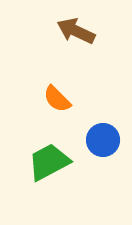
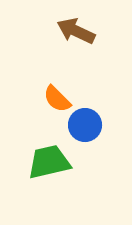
blue circle: moved 18 px left, 15 px up
green trapezoid: rotated 15 degrees clockwise
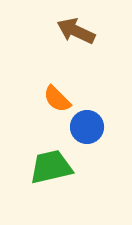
blue circle: moved 2 px right, 2 px down
green trapezoid: moved 2 px right, 5 px down
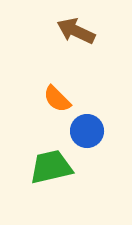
blue circle: moved 4 px down
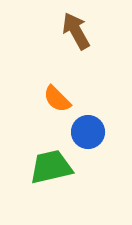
brown arrow: rotated 36 degrees clockwise
blue circle: moved 1 px right, 1 px down
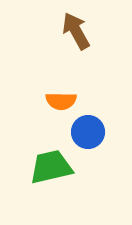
orange semicircle: moved 4 px right, 2 px down; rotated 44 degrees counterclockwise
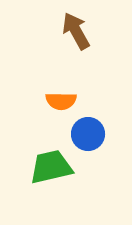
blue circle: moved 2 px down
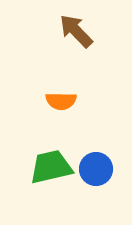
brown arrow: rotated 15 degrees counterclockwise
blue circle: moved 8 px right, 35 px down
